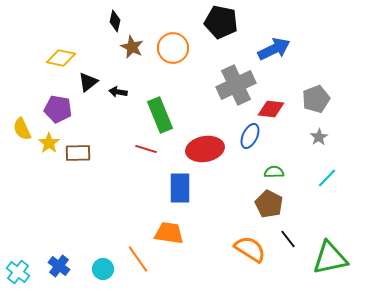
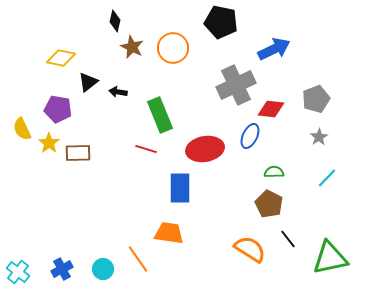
blue cross: moved 3 px right, 3 px down; rotated 25 degrees clockwise
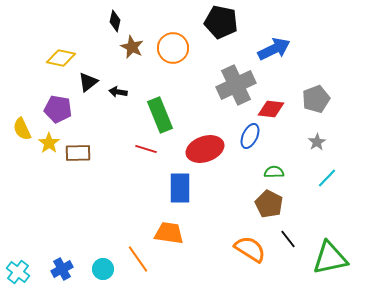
gray star: moved 2 px left, 5 px down
red ellipse: rotated 9 degrees counterclockwise
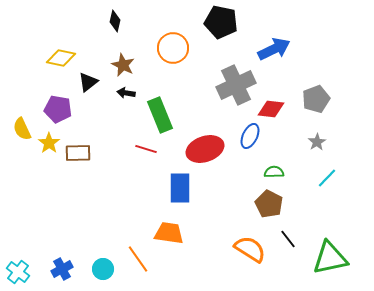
brown star: moved 9 px left, 18 px down
black arrow: moved 8 px right, 1 px down
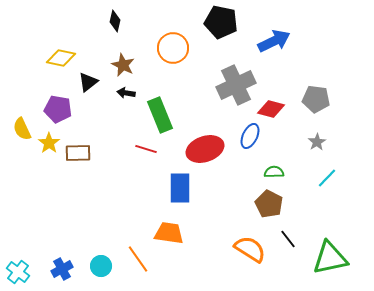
blue arrow: moved 8 px up
gray pentagon: rotated 28 degrees clockwise
red diamond: rotated 8 degrees clockwise
cyan circle: moved 2 px left, 3 px up
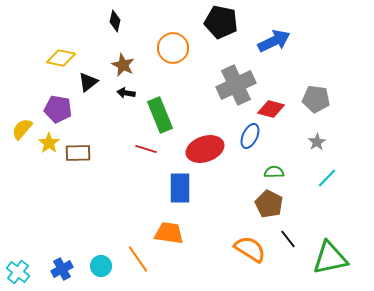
yellow semicircle: rotated 65 degrees clockwise
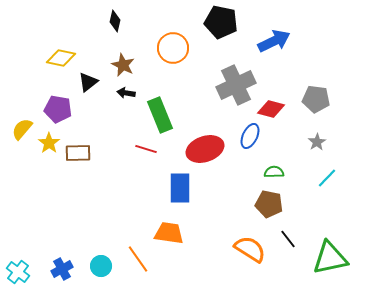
brown pentagon: rotated 16 degrees counterclockwise
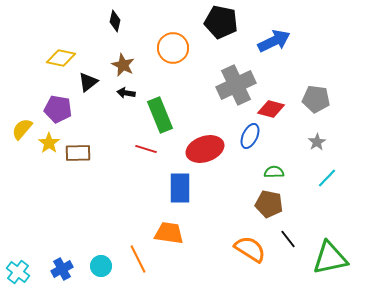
orange line: rotated 8 degrees clockwise
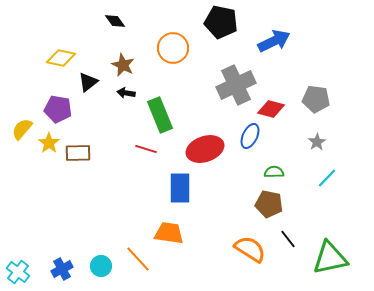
black diamond: rotated 50 degrees counterclockwise
orange line: rotated 16 degrees counterclockwise
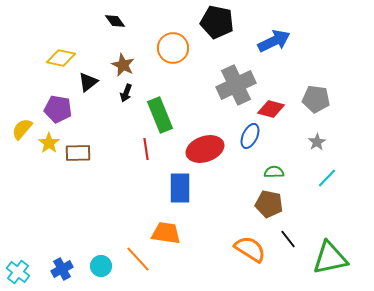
black pentagon: moved 4 px left
black arrow: rotated 78 degrees counterclockwise
red line: rotated 65 degrees clockwise
orange trapezoid: moved 3 px left
